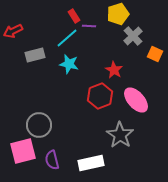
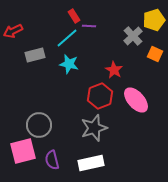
yellow pentagon: moved 36 px right, 6 px down
gray star: moved 26 px left, 7 px up; rotated 20 degrees clockwise
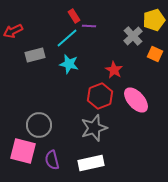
pink square: rotated 28 degrees clockwise
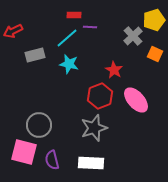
red rectangle: moved 1 px up; rotated 56 degrees counterclockwise
purple line: moved 1 px right, 1 px down
pink square: moved 1 px right, 1 px down
white rectangle: rotated 15 degrees clockwise
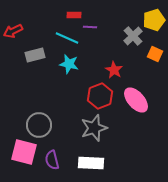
cyan line: rotated 65 degrees clockwise
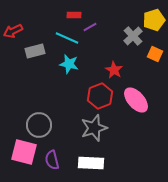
purple line: rotated 32 degrees counterclockwise
gray rectangle: moved 4 px up
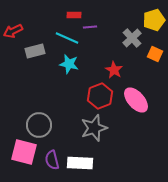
purple line: rotated 24 degrees clockwise
gray cross: moved 1 px left, 2 px down
white rectangle: moved 11 px left
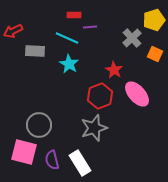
gray rectangle: rotated 18 degrees clockwise
cyan star: rotated 18 degrees clockwise
pink ellipse: moved 1 px right, 6 px up
white rectangle: rotated 55 degrees clockwise
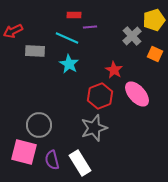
gray cross: moved 2 px up
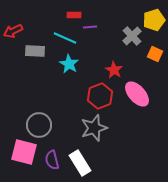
cyan line: moved 2 px left
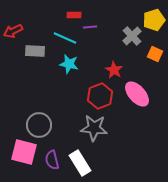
cyan star: rotated 18 degrees counterclockwise
gray star: rotated 24 degrees clockwise
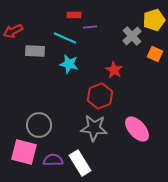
pink ellipse: moved 35 px down
purple semicircle: moved 1 px right; rotated 102 degrees clockwise
